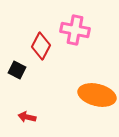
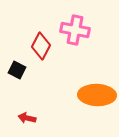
orange ellipse: rotated 12 degrees counterclockwise
red arrow: moved 1 px down
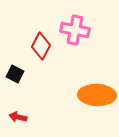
black square: moved 2 px left, 4 px down
red arrow: moved 9 px left, 1 px up
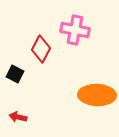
red diamond: moved 3 px down
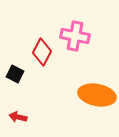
pink cross: moved 6 px down
red diamond: moved 1 px right, 3 px down
orange ellipse: rotated 9 degrees clockwise
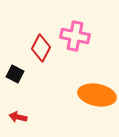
red diamond: moved 1 px left, 4 px up
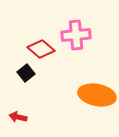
pink cross: moved 1 px right, 1 px up; rotated 16 degrees counterclockwise
red diamond: moved 1 px down; rotated 76 degrees counterclockwise
black square: moved 11 px right, 1 px up; rotated 24 degrees clockwise
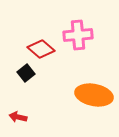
pink cross: moved 2 px right
orange ellipse: moved 3 px left
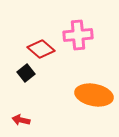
red arrow: moved 3 px right, 3 px down
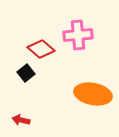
orange ellipse: moved 1 px left, 1 px up
